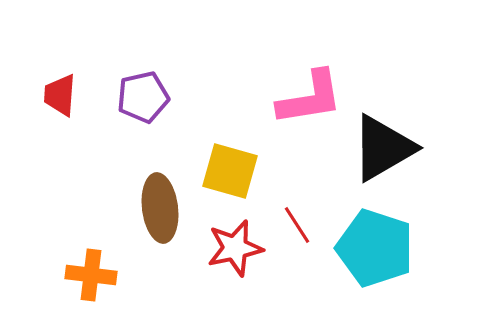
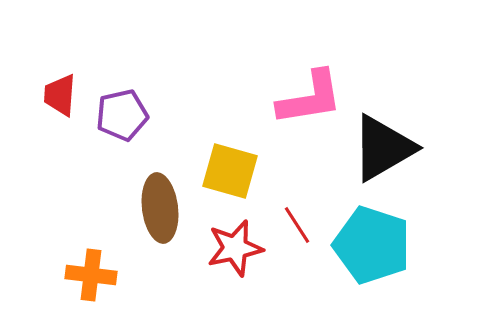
purple pentagon: moved 21 px left, 18 px down
cyan pentagon: moved 3 px left, 3 px up
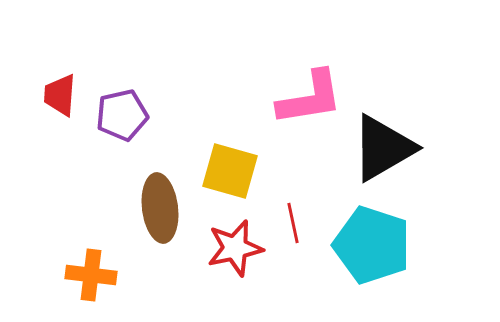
red line: moved 4 px left, 2 px up; rotated 21 degrees clockwise
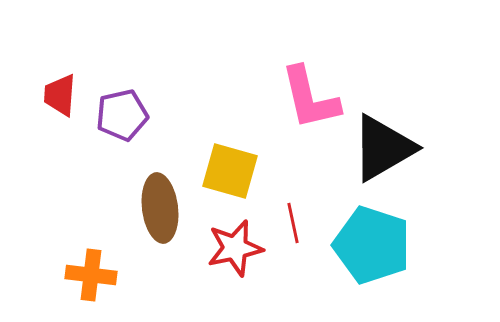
pink L-shape: rotated 86 degrees clockwise
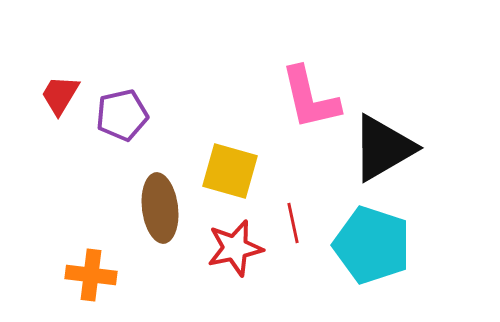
red trapezoid: rotated 27 degrees clockwise
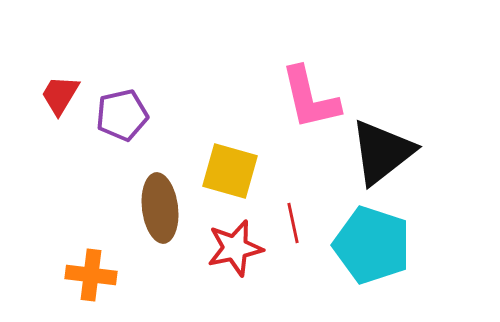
black triangle: moved 1 px left, 4 px down; rotated 8 degrees counterclockwise
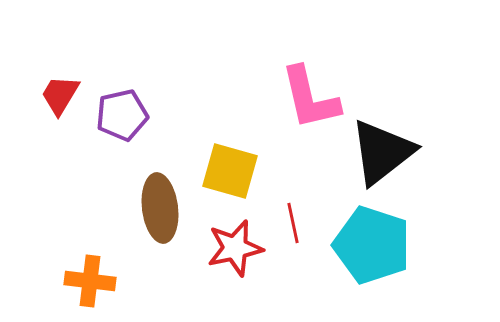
orange cross: moved 1 px left, 6 px down
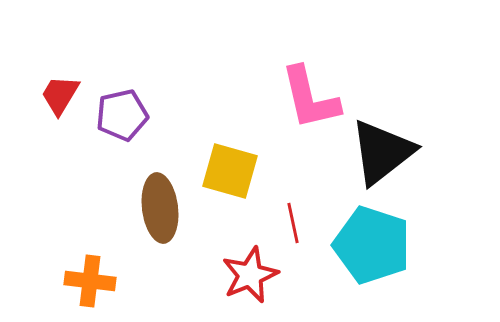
red star: moved 15 px right, 27 px down; rotated 10 degrees counterclockwise
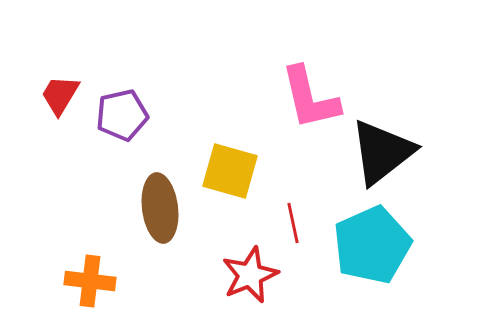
cyan pentagon: rotated 30 degrees clockwise
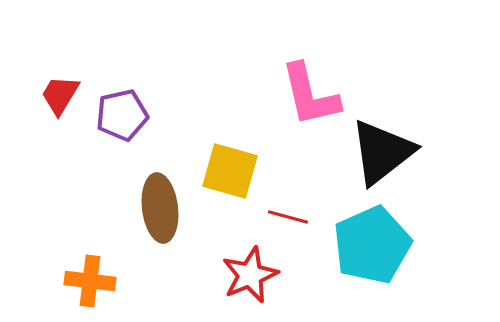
pink L-shape: moved 3 px up
red line: moved 5 px left, 6 px up; rotated 63 degrees counterclockwise
